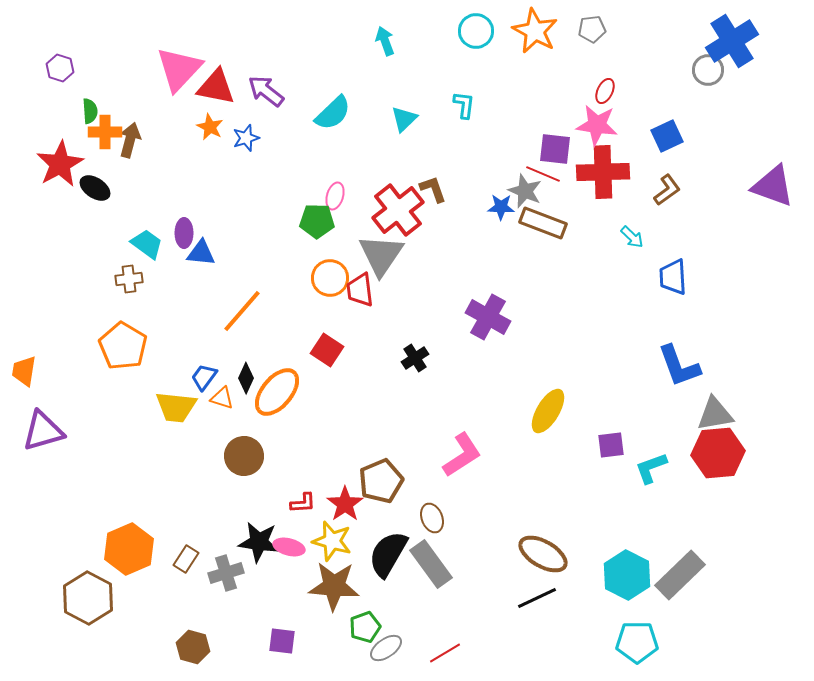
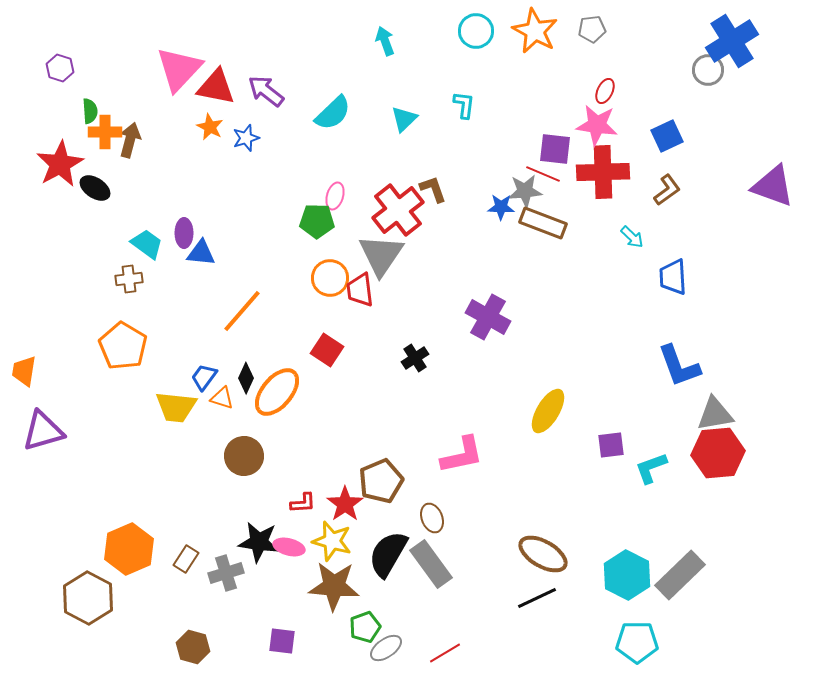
gray star at (525, 191): rotated 28 degrees counterclockwise
pink L-shape at (462, 455): rotated 21 degrees clockwise
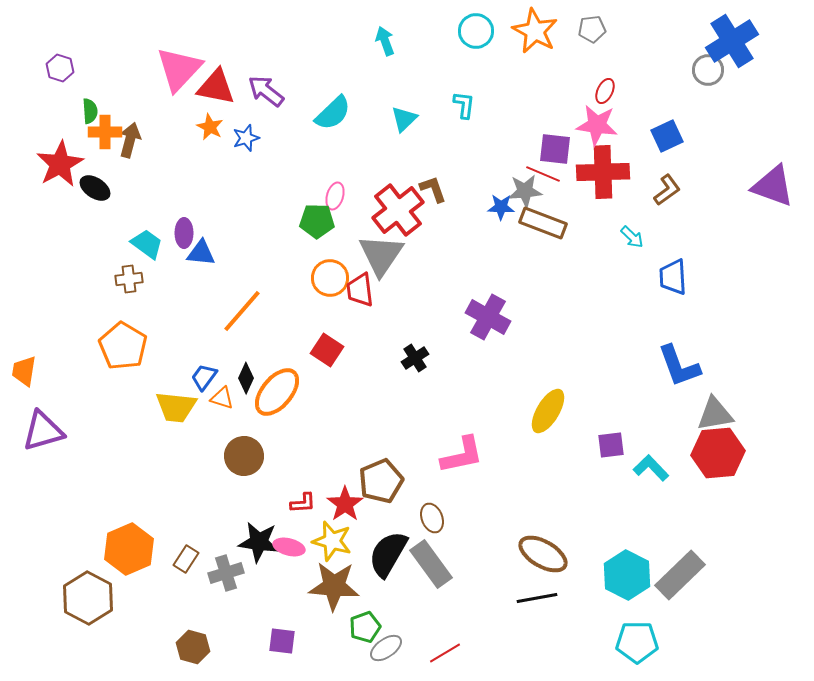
cyan L-shape at (651, 468): rotated 66 degrees clockwise
black line at (537, 598): rotated 15 degrees clockwise
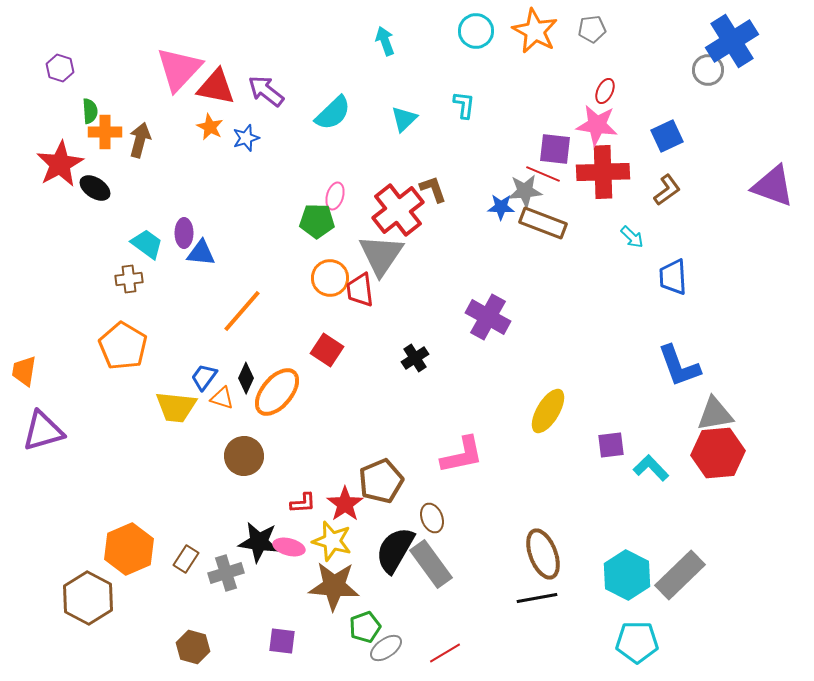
brown arrow at (130, 140): moved 10 px right
black semicircle at (388, 554): moved 7 px right, 4 px up
brown ellipse at (543, 554): rotated 39 degrees clockwise
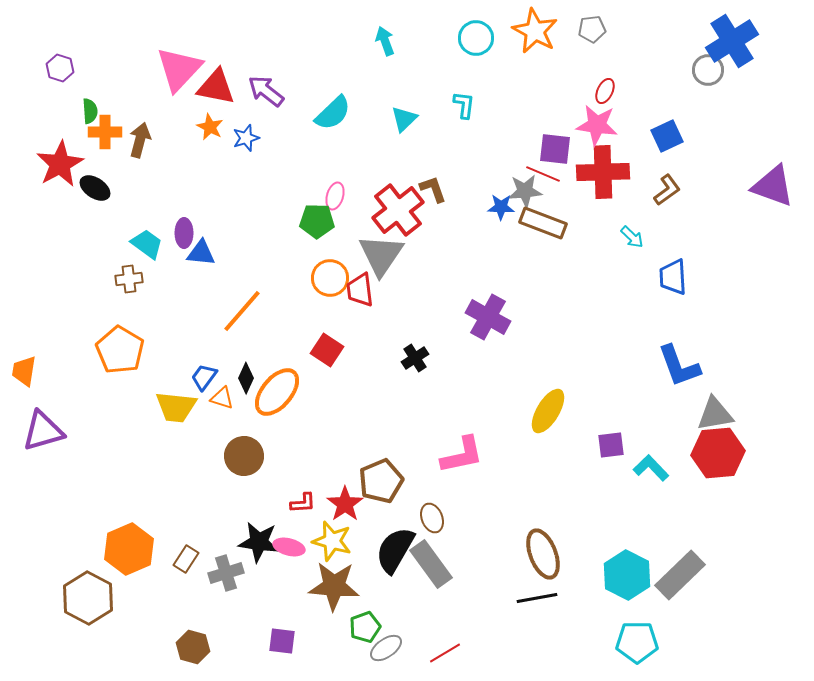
cyan circle at (476, 31): moved 7 px down
orange pentagon at (123, 346): moved 3 px left, 4 px down
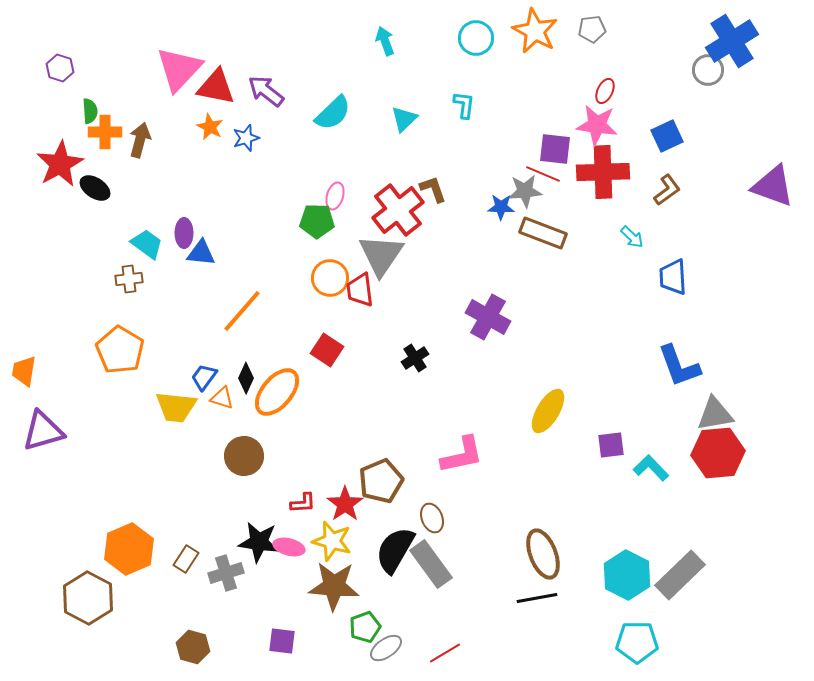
brown rectangle at (543, 223): moved 10 px down
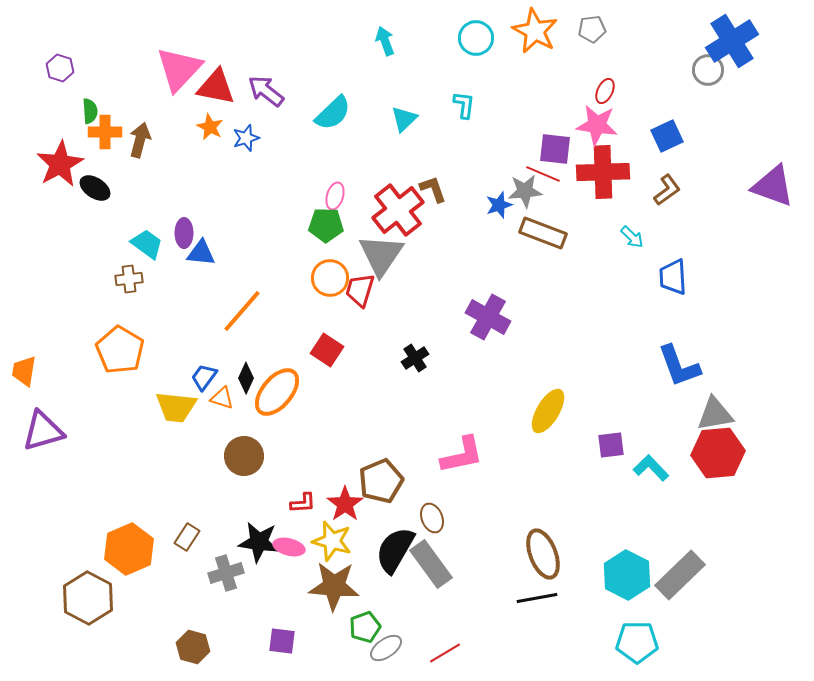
blue star at (501, 207): moved 2 px left, 2 px up; rotated 20 degrees counterclockwise
green pentagon at (317, 221): moved 9 px right, 4 px down
red trapezoid at (360, 290): rotated 24 degrees clockwise
brown rectangle at (186, 559): moved 1 px right, 22 px up
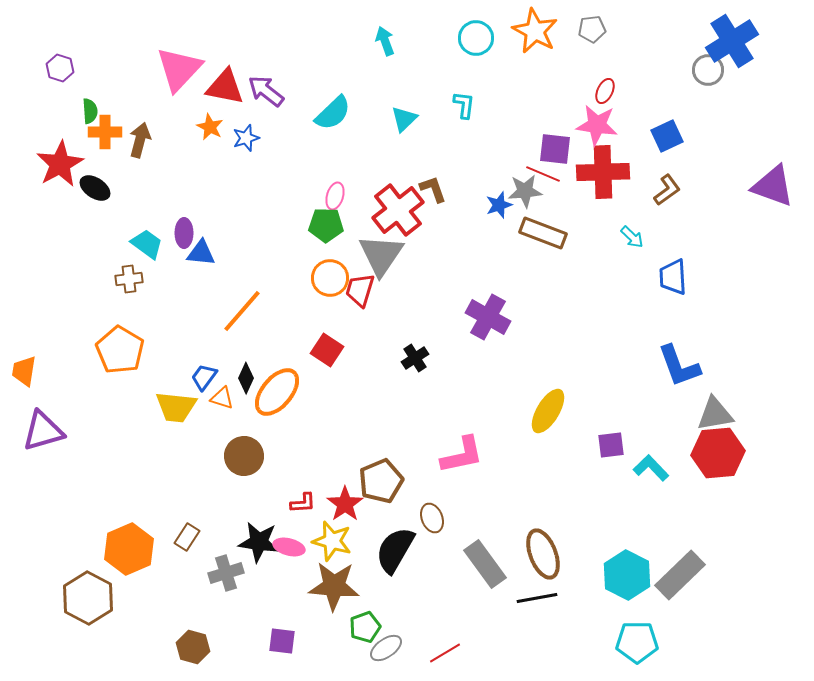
red triangle at (216, 87): moved 9 px right
gray rectangle at (431, 564): moved 54 px right
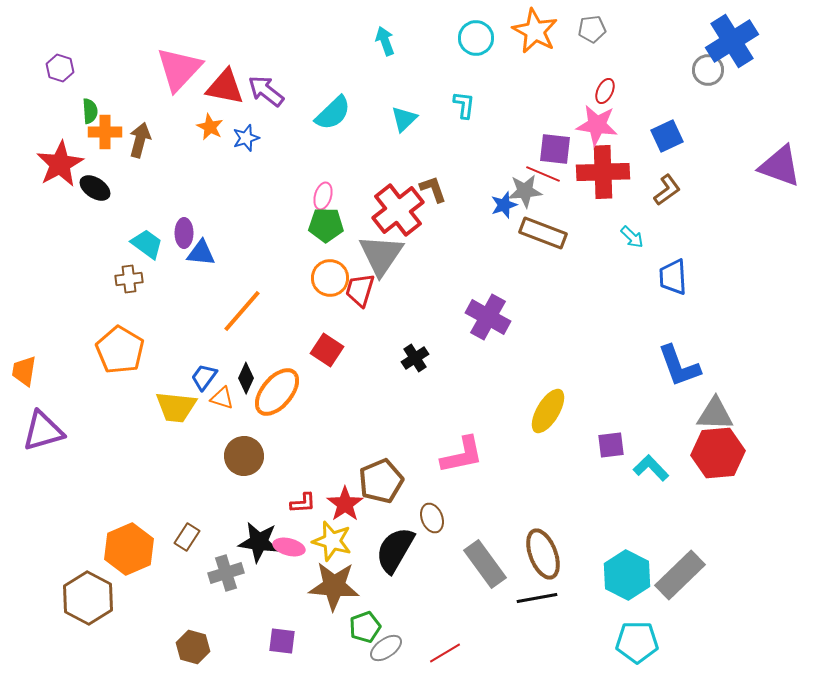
purple triangle at (773, 186): moved 7 px right, 20 px up
pink ellipse at (335, 196): moved 12 px left
blue star at (499, 205): moved 5 px right
gray triangle at (715, 414): rotated 12 degrees clockwise
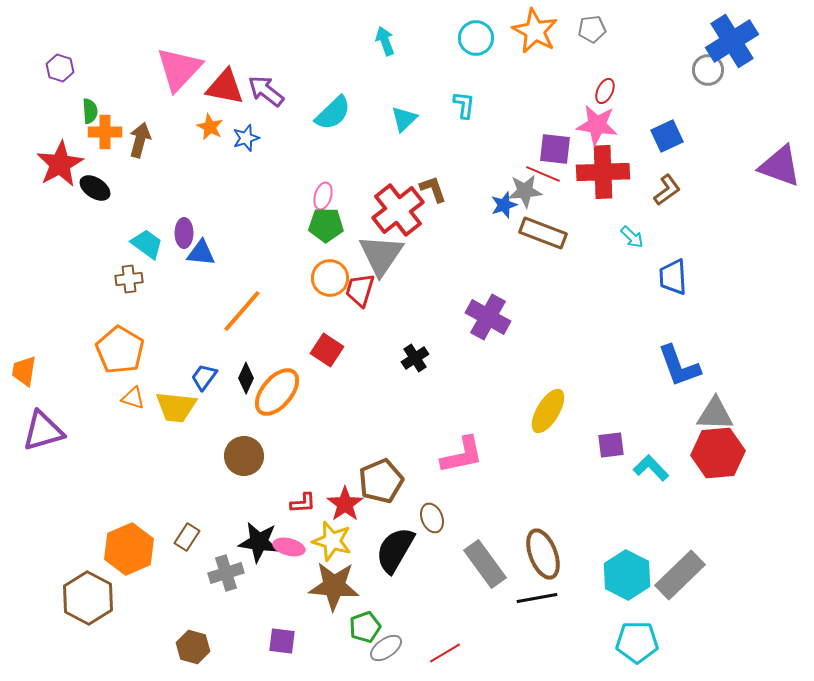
orange triangle at (222, 398): moved 89 px left
